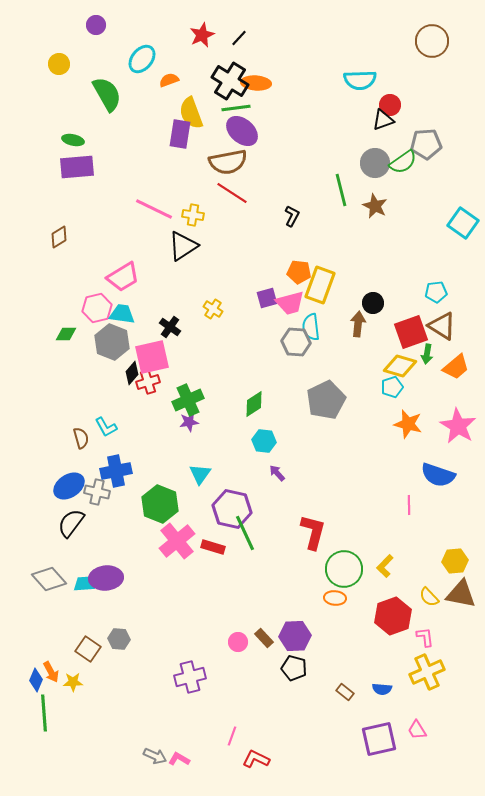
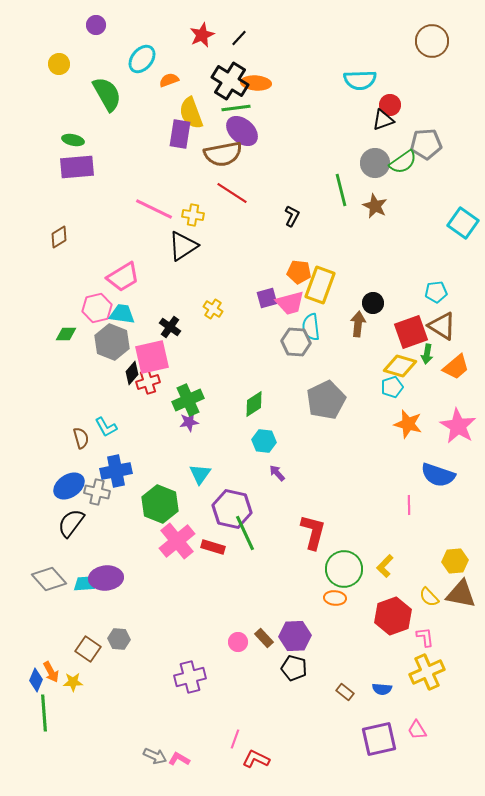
brown semicircle at (228, 162): moved 5 px left, 8 px up
pink line at (232, 736): moved 3 px right, 3 px down
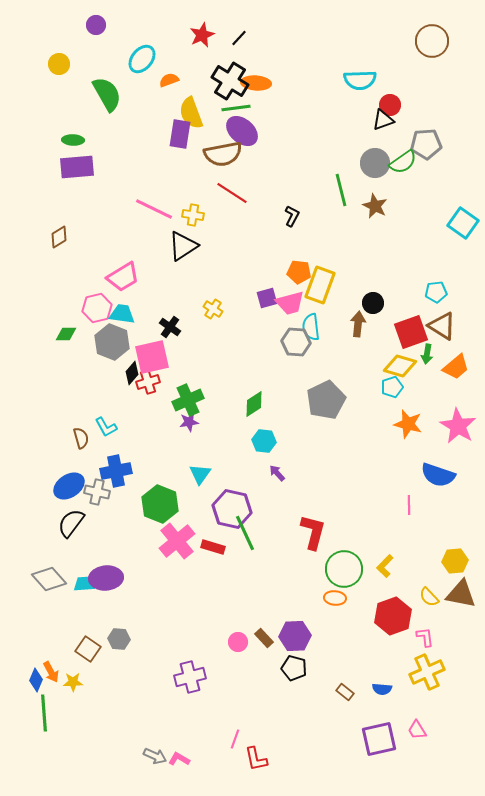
green ellipse at (73, 140): rotated 10 degrees counterclockwise
red L-shape at (256, 759): rotated 128 degrees counterclockwise
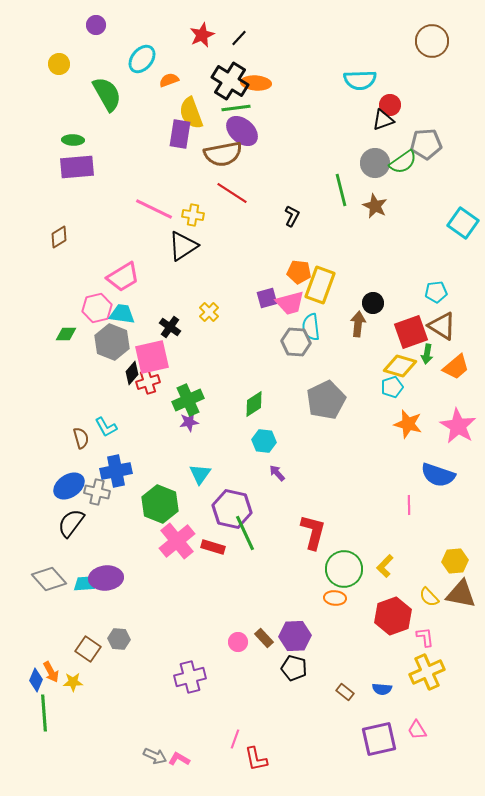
yellow cross at (213, 309): moved 4 px left, 3 px down; rotated 12 degrees clockwise
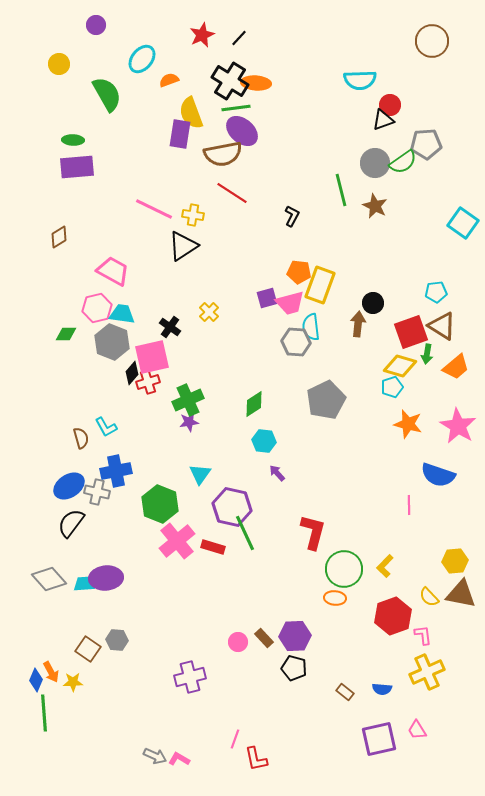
pink trapezoid at (123, 277): moved 10 px left, 6 px up; rotated 120 degrees counterclockwise
purple hexagon at (232, 509): moved 2 px up
pink L-shape at (425, 637): moved 2 px left, 2 px up
gray hexagon at (119, 639): moved 2 px left, 1 px down
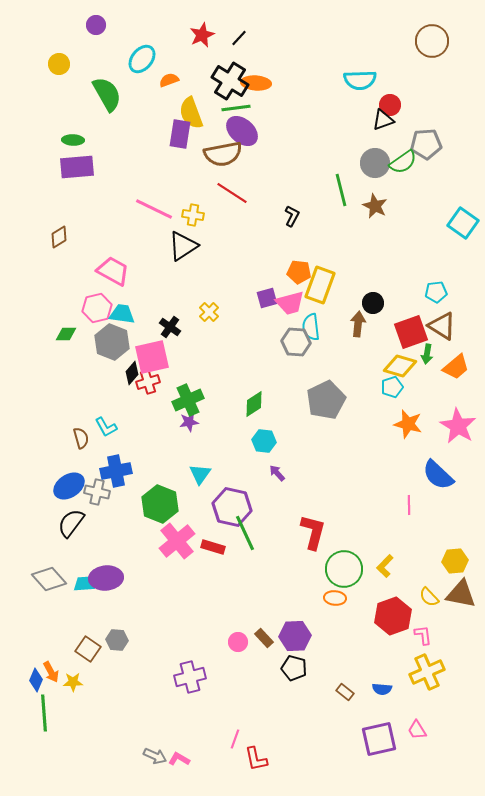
blue semicircle at (438, 475): rotated 24 degrees clockwise
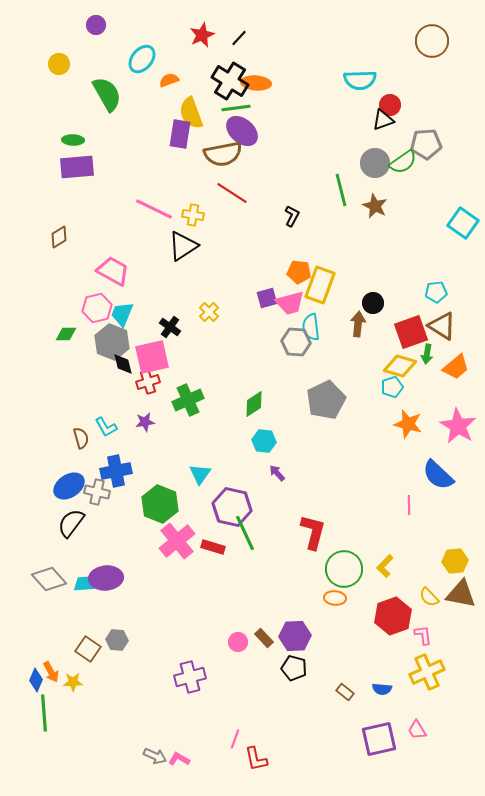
cyan trapezoid at (122, 314): rotated 76 degrees counterclockwise
black diamond at (132, 373): moved 9 px left, 9 px up; rotated 55 degrees counterclockwise
purple star at (189, 422): moved 44 px left
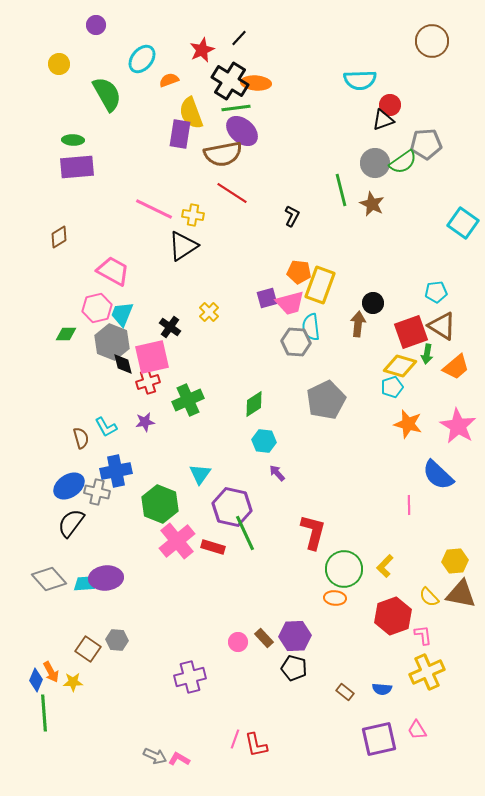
red star at (202, 35): moved 15 px down
brown star at (375, 206): moved 3 px left, 2 px up
red L-shape at (256, 759): moved 14 px up
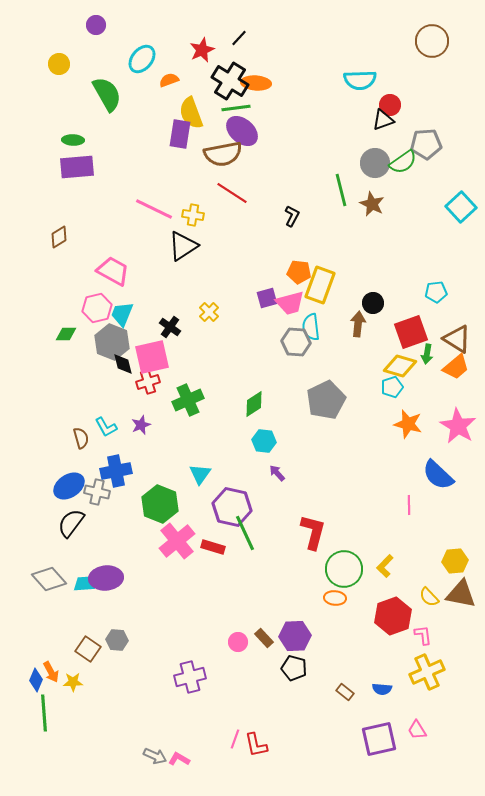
cyan square at (463, 223): moved 2 px left, 16 px up; rotated 12 degrees clockwise
brown triangle at (442, 326): moved 15 px right, 13 px down
purple star at (145, 422): moved 4 px left, 3 px down; rotated 12 degrees counterclockwise
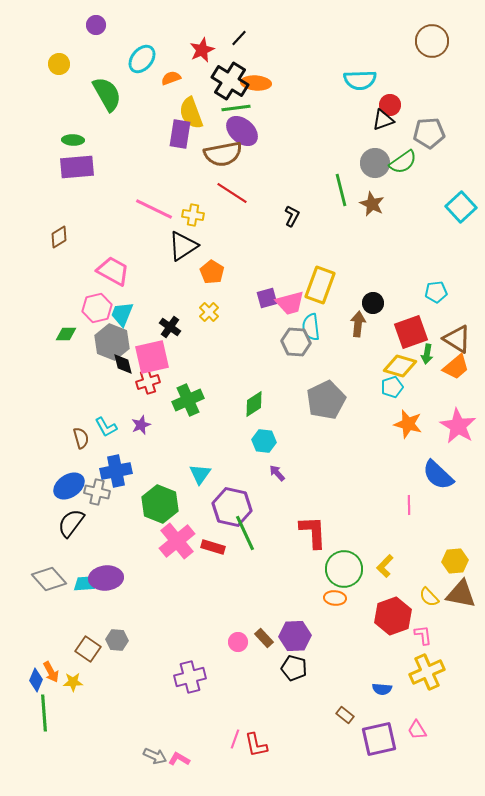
orange semicircle at (169, 80): moved 2 px right, 2 px up
gray pentagon at (426, 144): moved 3 px right, 11 px up
orange pentagon at (299, 272): moved 87 px left; rotated 25 degrees clockwise
red L-shape at (313, 532): rotated 18 degrees counterclockwise
brown rectangle at (345, 692): moved 23 px down
